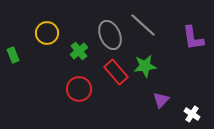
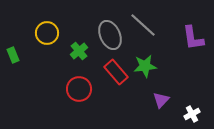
white cross: rotated 28 degrees clockwise
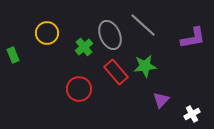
purple L-shape: rotated 92 degrees counterclockwise
green cross: moved 5 px right, 4 px up
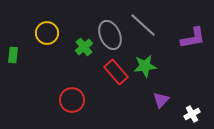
green rectangle: rotated 28 degrees clockwise
red circle: moved 7 px left, 11 px down
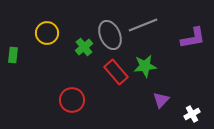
gray line: rotated 64 degrees counterclockwise
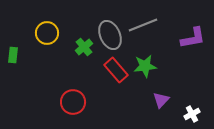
red rectangle: moved 2 px up
red circle: moved 1 px right, 2 px down
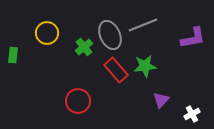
red circle: moved 5 px right, 1 px up
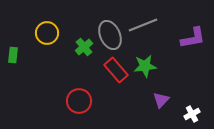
red circle: moved 1 px right
